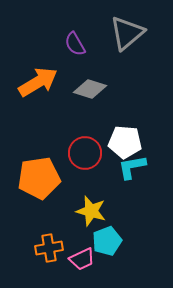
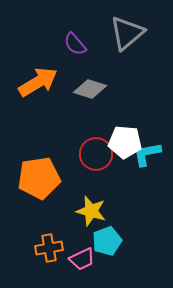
purple semicircle: rotated 10 degrees counterclockwise
red circle: moved 11 px right, 1 px down
cyan L-shape: moved 15 px right, 13 px up
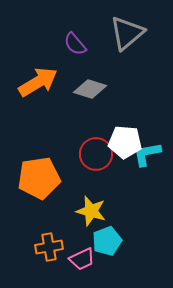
orange cross: moved 1 px up
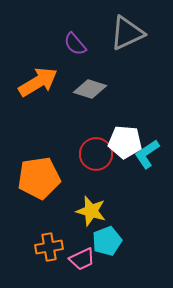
gray triangle: rotated 15 degrees clockwise
cyan L-shape: rotated 24 degrees counterclockwise
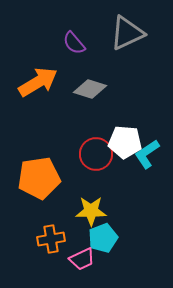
purple semicircle: moved 1 px left, 1 px up
yellow star: rotated 16 degrees counterclockwise
cyan pentagon: moved 4 px left, 3 px up
orange cross: moved 2 px right, 8 px up
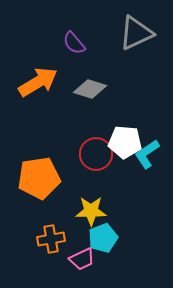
gray triangle: moved 9 px right
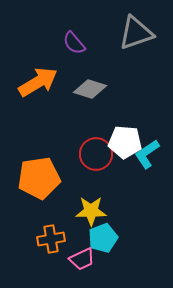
gray triangle: rotated 6 degrees clockwise
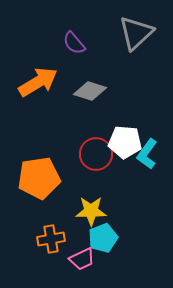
gray triangle: rotated 24 degrees counterclockwise
gray diamond: moved 2 px down
cyan L-shape: rotated 20 degrees counterclockwise
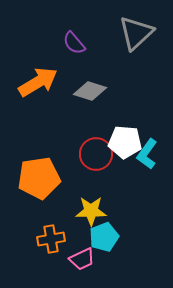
cyan pentagon: moved 1 px right, 1 px up
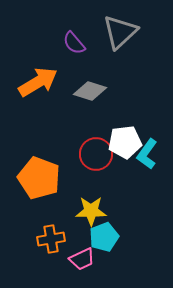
gray triangle: moved 16 px left, 1 px up
white pentagon: rotated 12 degrees counterclockwise
orange pentagon: rotated 30 degrees clockwise
